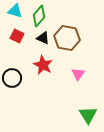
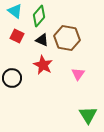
cyan triangle: rotated 21 degrees clockwise
black triangle: moved 1 px left, 2 px down
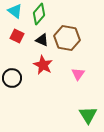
green diamond: moved 2 px up
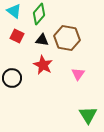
cyan triangle: moved 1 px left
black triangle: rotated 16 degrees counterclockwise
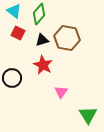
red square: moved 1 px right, 3 px up
black triangle: rotated 24 degrees counterclockwise
pink triangle: moved 17 px left, 18 px down
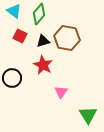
red square: moved 2 px right, 3 px down
black triangle: moved 1 px right, 1 px down
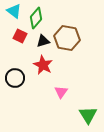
green diamond: moved 3 px left, 4 px down
black circle: moved 3 px right
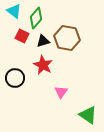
red square: moved 2 px right
green triangle: rotated 24 degrees counterclockwise
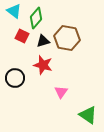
red star: rotated 12 degrees counterclockwise
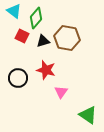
red star: moved 3 px right, 5 px down
black circle: moved 3 px right
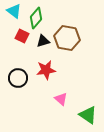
red star: rotated 24 degrees counterclockwise
pink triangle: moved 7 px down; rotated 24 degrees counterclockwise
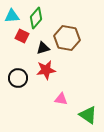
cyan triangle: moved 2 px left, 5 px down; rotated 42 degrees counterclockwise
black triangle: moved 7 px down
pink triangle: rotated 32 degrees counterclockwise
